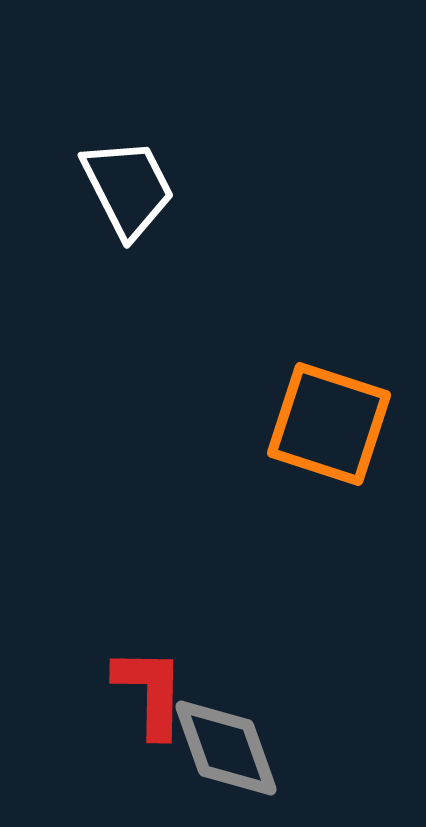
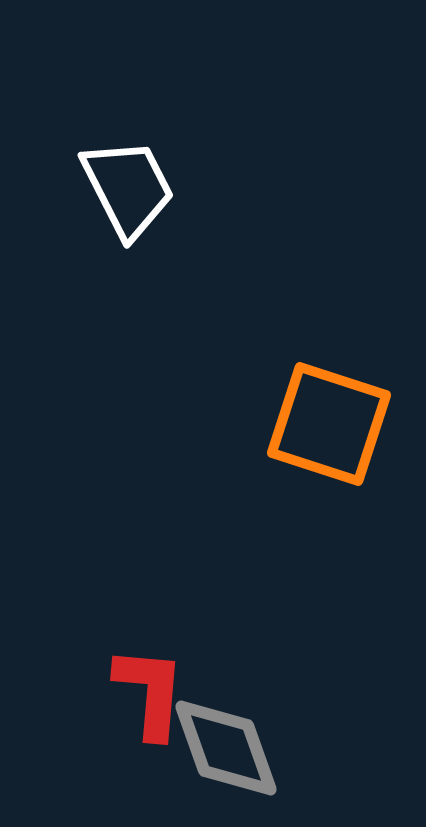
red L-shape: rotated 4 degrees clockwise
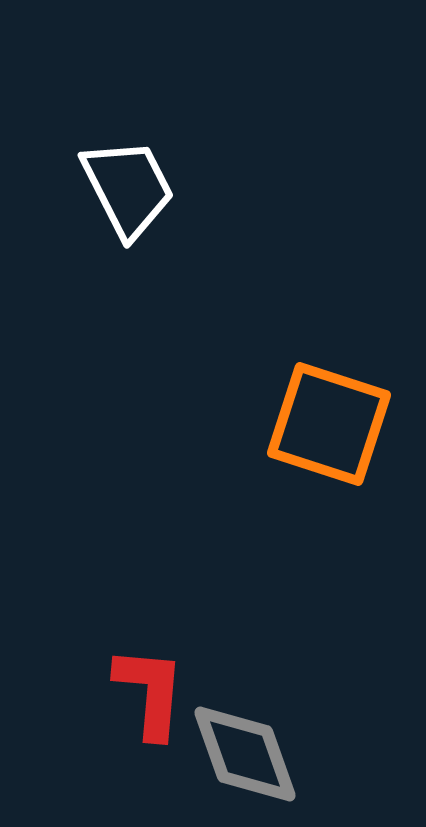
gray diamond: moved 19 px right, 6 px down
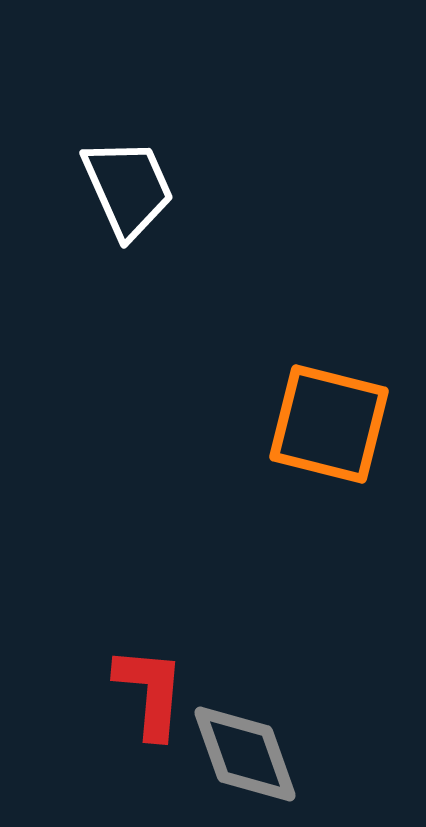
white trapezoid: rotated 3 degrees clockwise
orange square: rotated 4 degrees counterclockwise
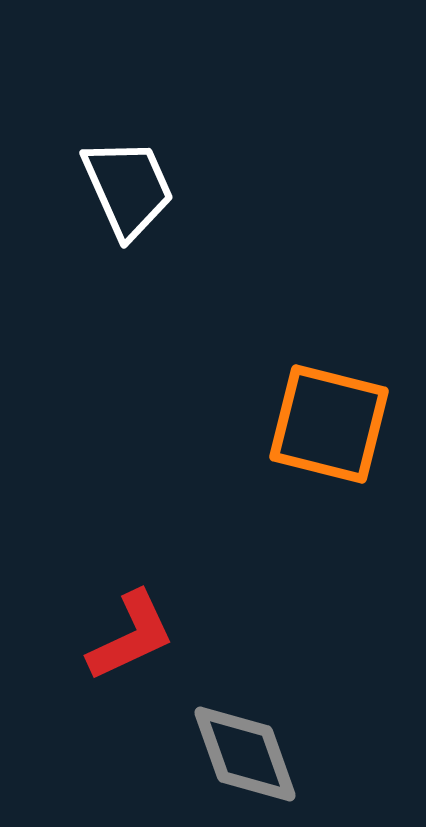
red L-shape: moved 19 px left, 56 px up; rotated 60 degrees clockwise
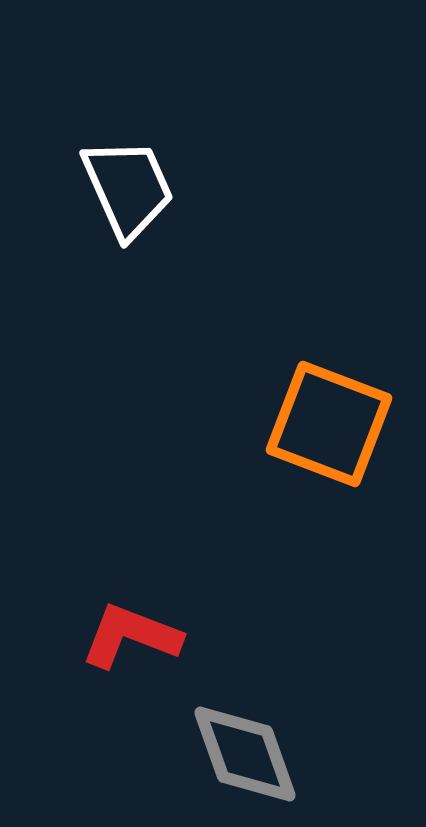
orange square: rotated 7 degrees clockwise
red L-shape: rotated 134 degrees counterclockwise
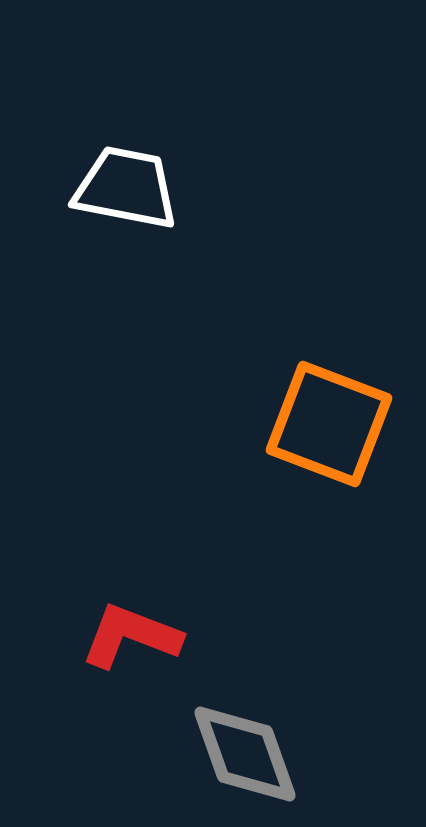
white trapezoid: moved 2 px left; rotated 55 degrees counterclockwise
